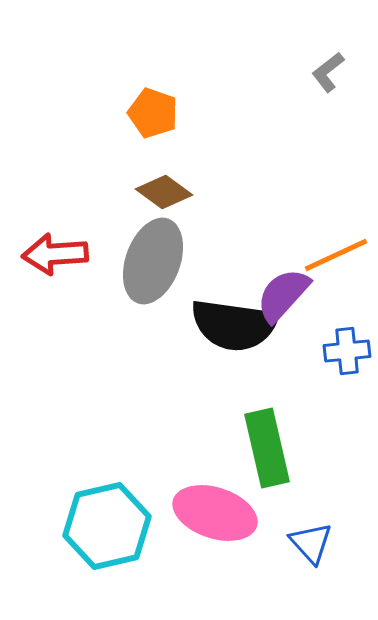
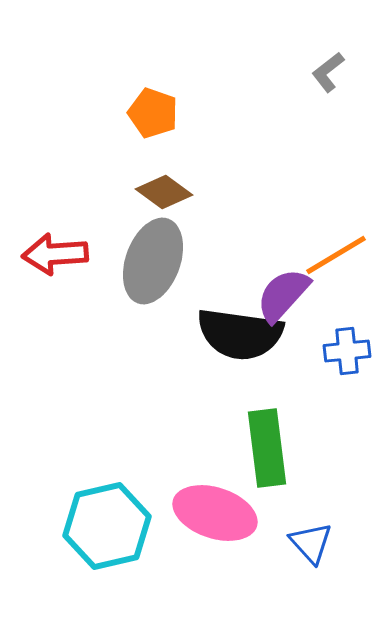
orange line: rotated 6 degrees counterclockwise
black semicircle: moved 6 px right, 9 px down
green rectangle: rotated 6 degrees clockwise
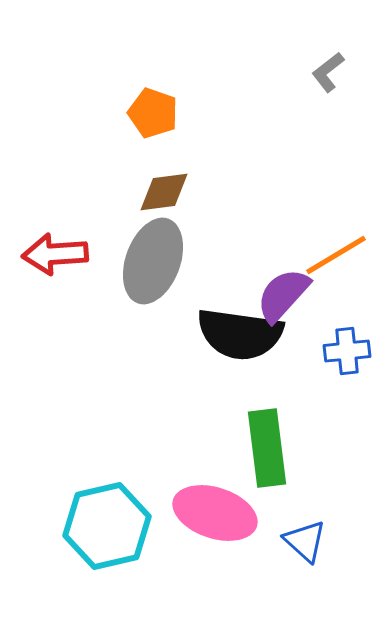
brown diamond: rotated 44 degrees counterclockwise
blue triangle: moved 6 px left, 2 px up; rotated 6 degrees counterclockwise
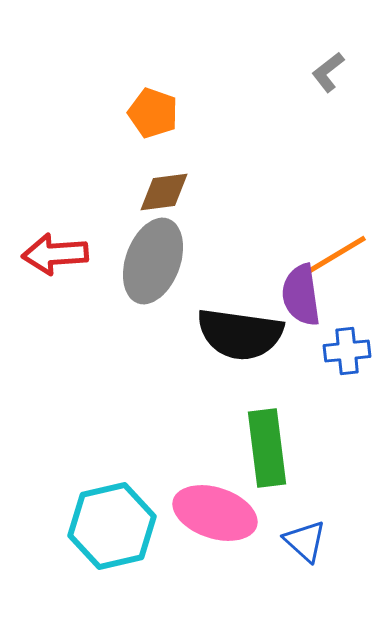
purple semicircle: moved 18 px right; rotated 50 degrees counterclockwise
cyan hexagon: moved 5 px right
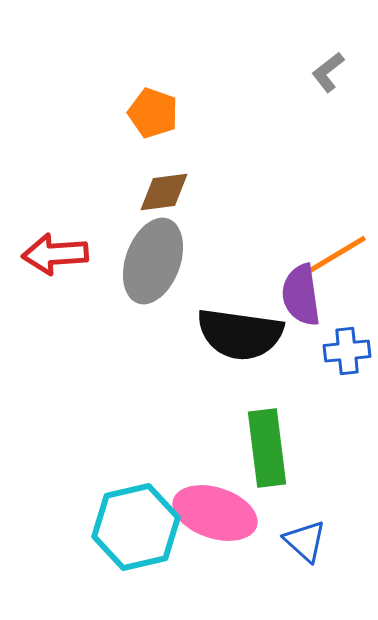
cyan hexagon: moved 24 px right, 1 px down
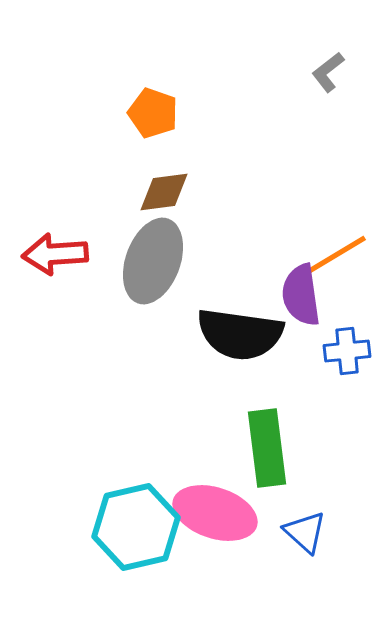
blue triangle: moved 9 px up
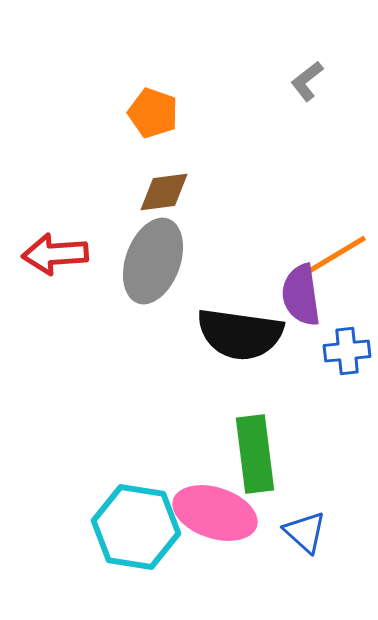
gray L-shape: moved 21 px left, 9 px down
green rectangle: moved 12 px left, 6 px down
cyan hexagon: rotated 22 degrees clockwise
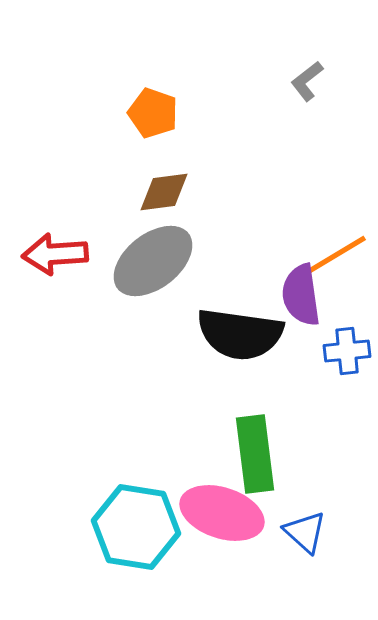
gray ellipse: rotated 32 degrees clockwise
pink ellipse: moved 7 px right
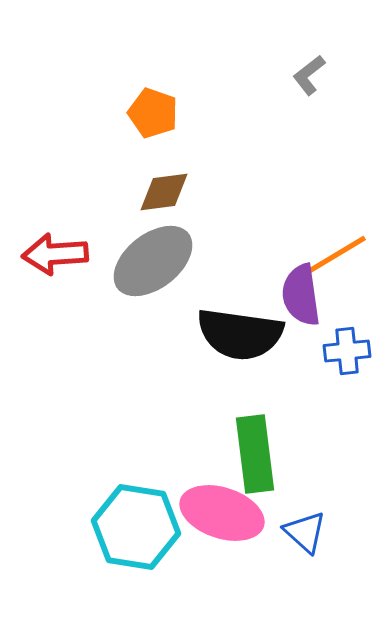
gray L-shape: moved 2 px right, 6 px up
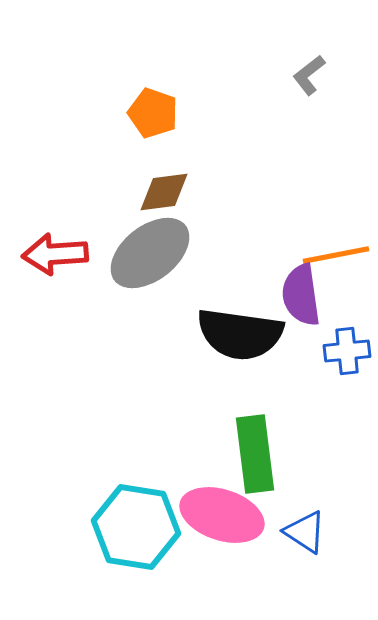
orange line: rotated 20 degrees clockwise
gray ellipse: moved 3 px left, 8 px up
pink ellipse: moved 2 px down
blue triangle: rotated 9 degrees counterclockwise
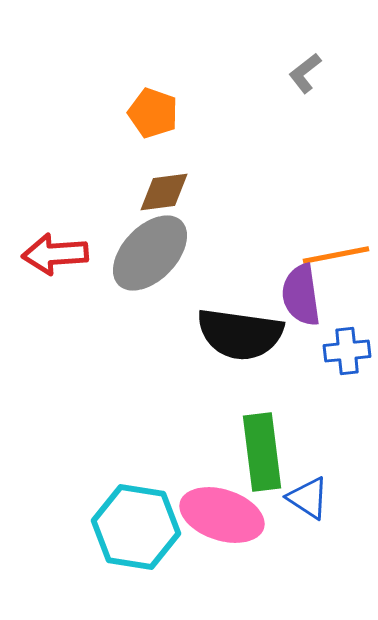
gray L-shape: moved 4 px left, 2 px up
gray ellipse: rotated 8 degrees counterclockwise
green rectangle: moved 7 px right, 2 px up
blue triangle: moved 3 px right, 34 px up
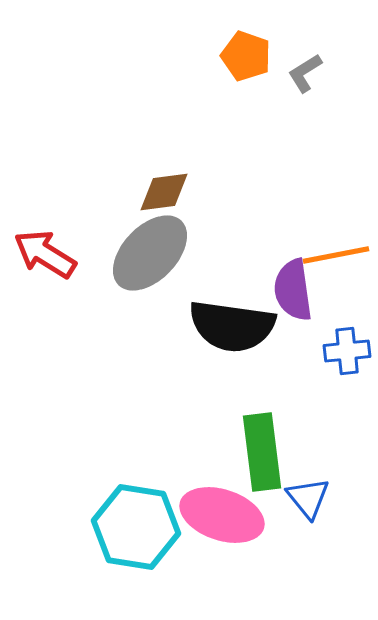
gray L-shape: rotated 6 degrees clockwise
orange pentagon: moved 93 px right, 57 px up
red arrow: moved 10 px left; rotated 36 degrees clockwise
purple semicircle: moved 8 px left, 5 px up
black semicircle: moved 8 px left, 8 px up
blue triangle: rotated 18 degrees clockwise
